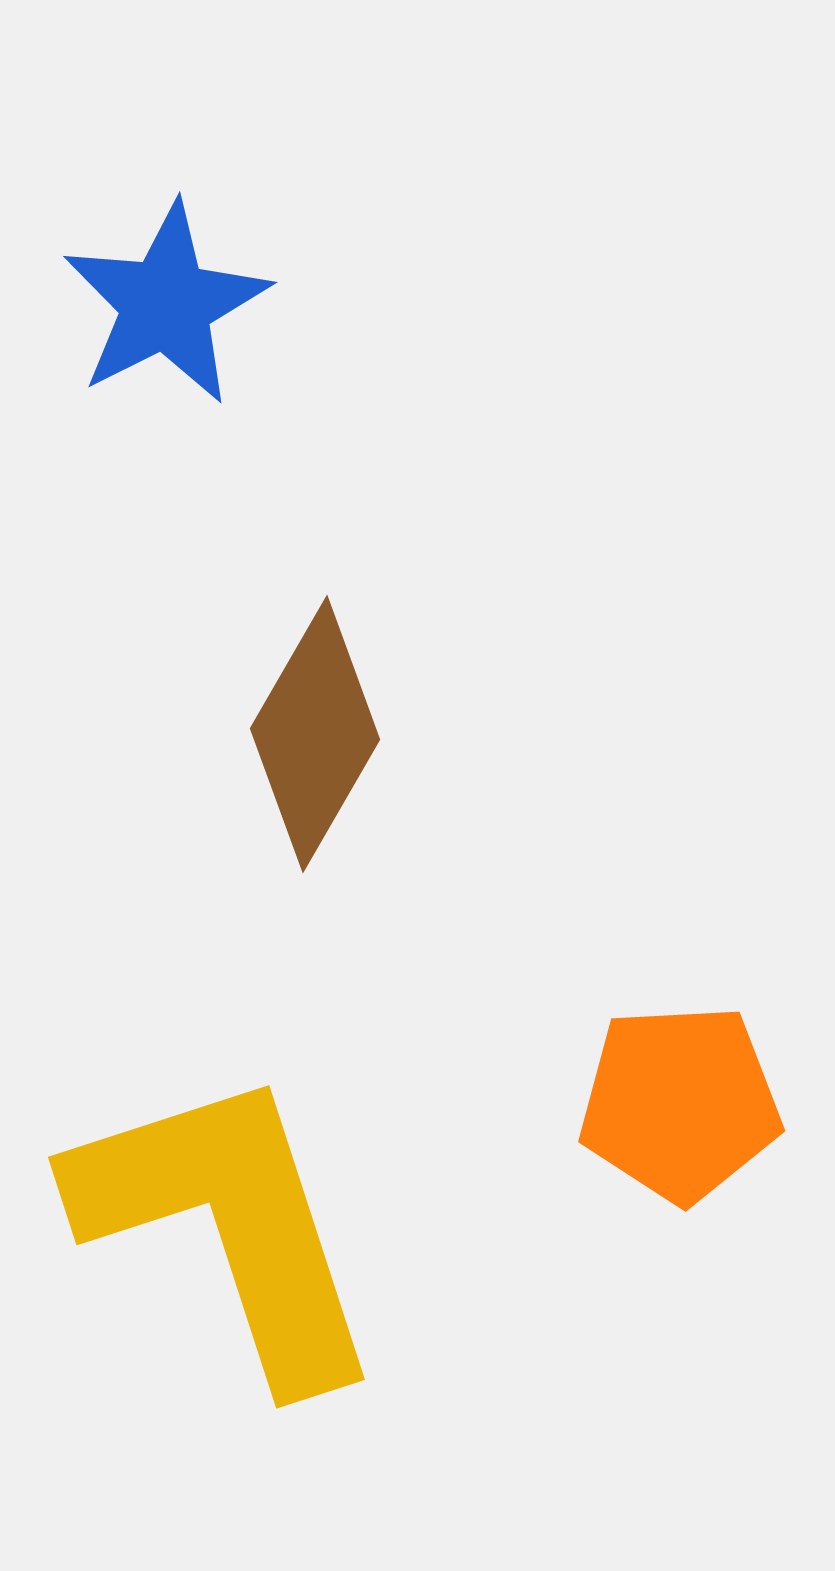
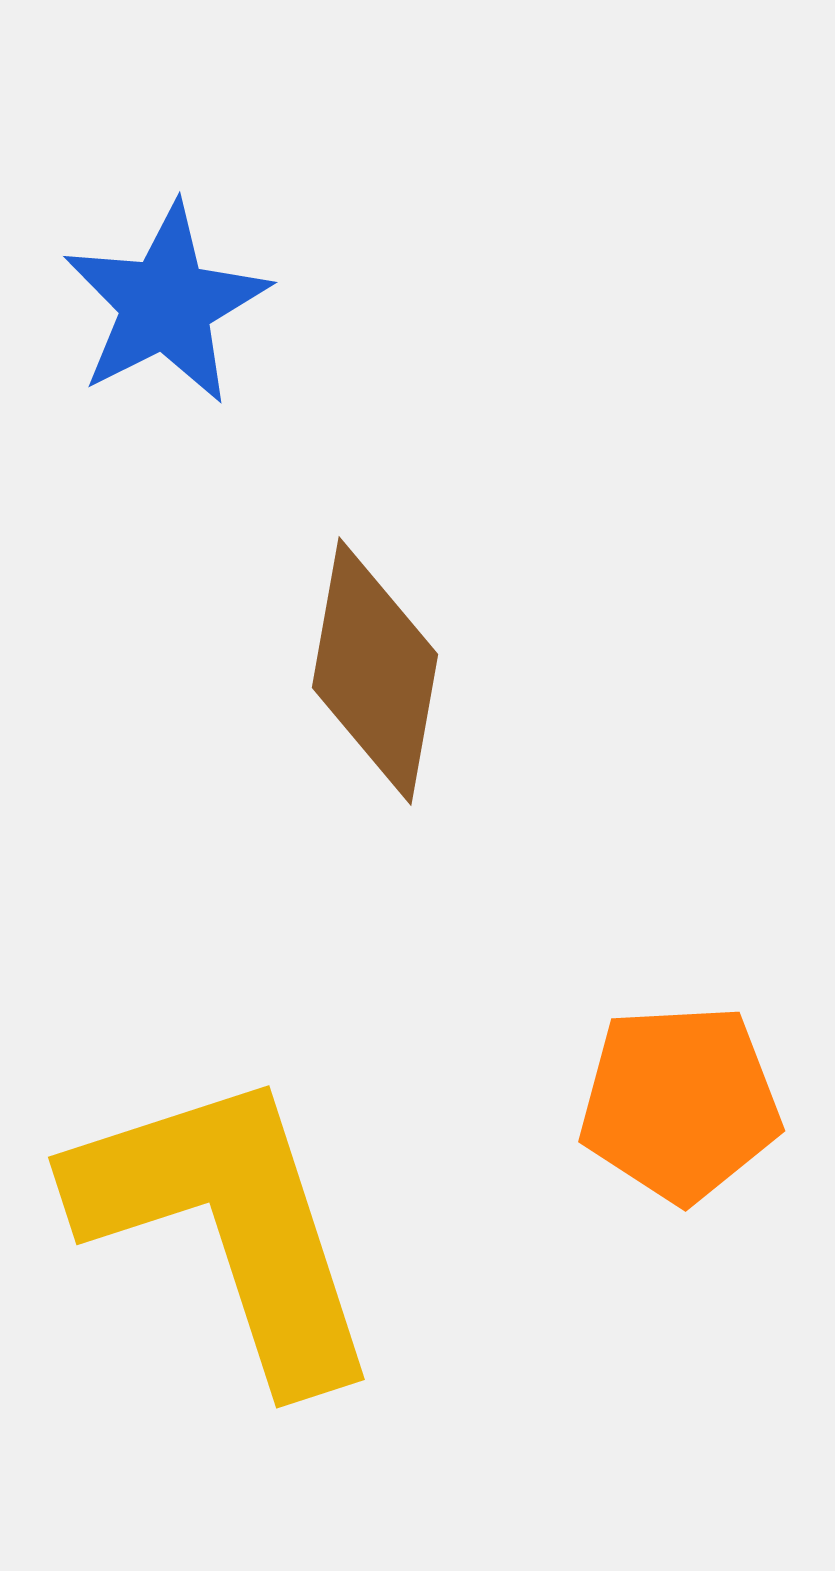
brown diamond: moved 60 px right, 63 px up; rotated 20 degrees counterclockwise
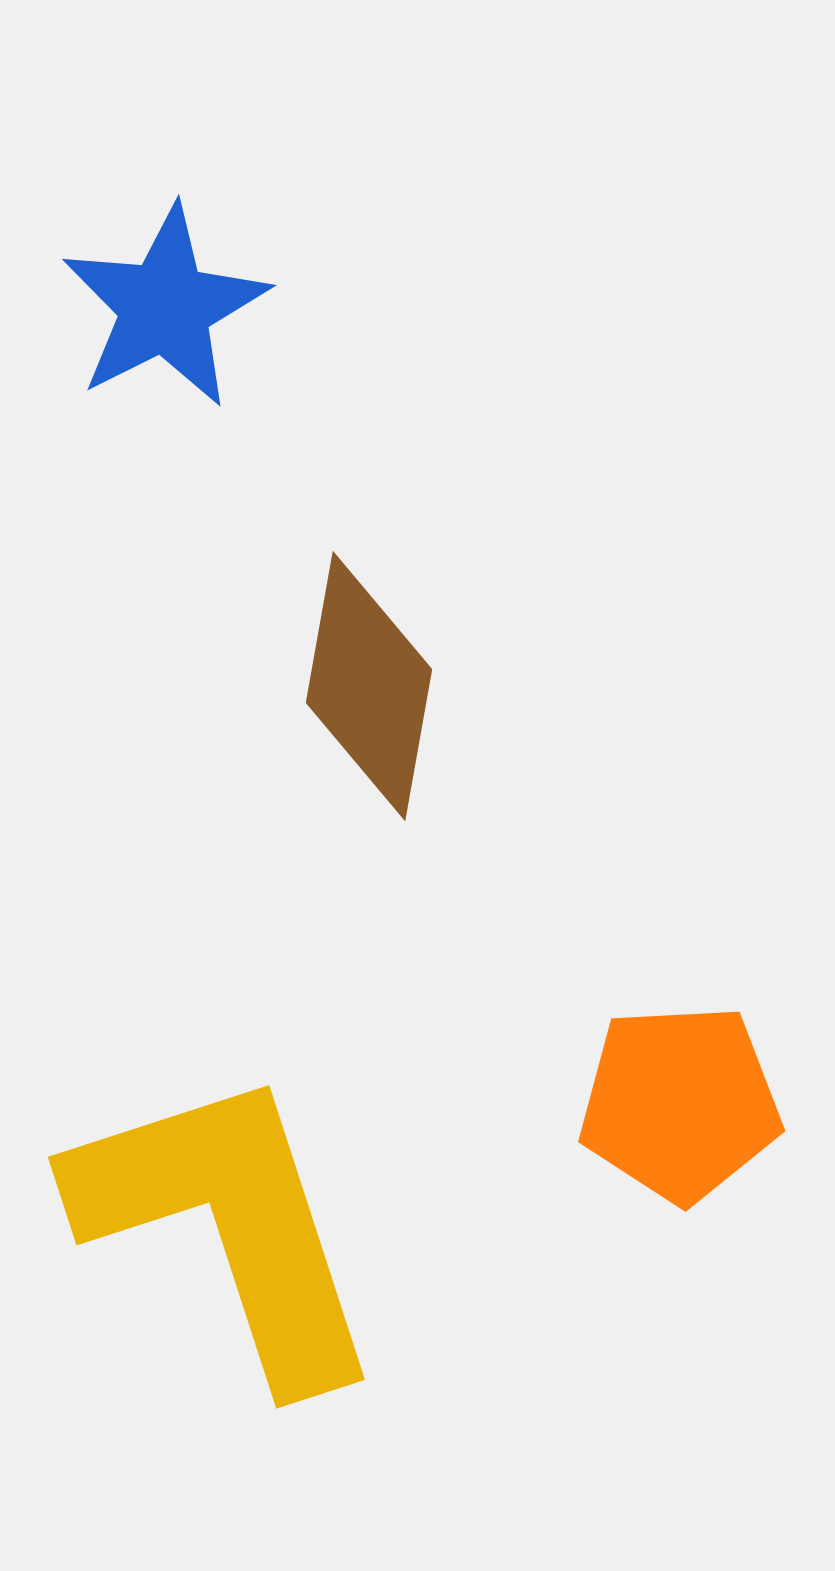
blue star: moved 1 px left, 3 px down
brown diamond: moved 6 px left, 15 px down
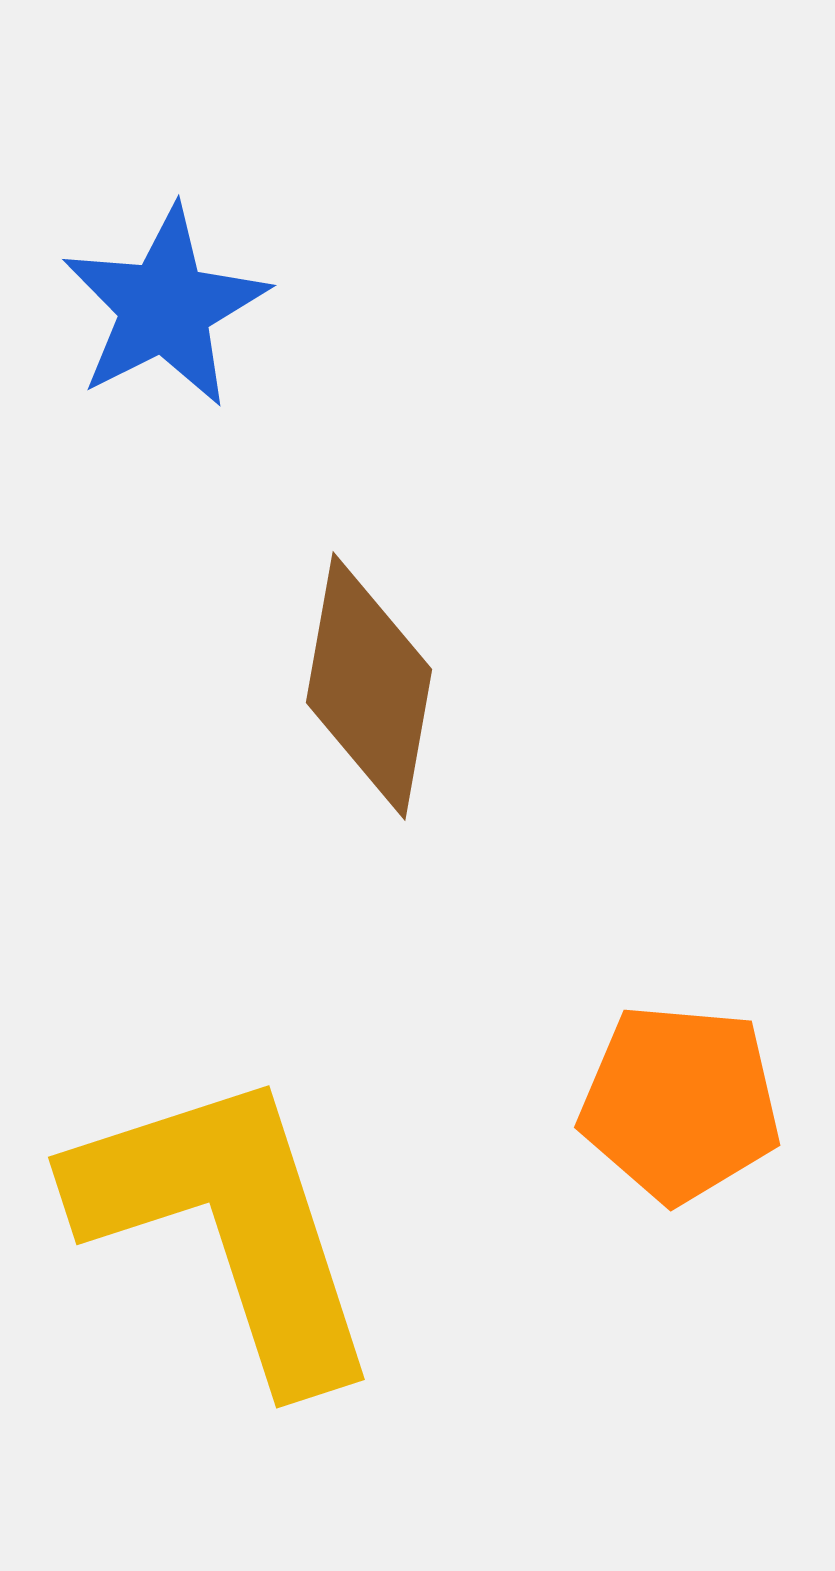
orange pentagon: rotated 8 degrees clockwise
